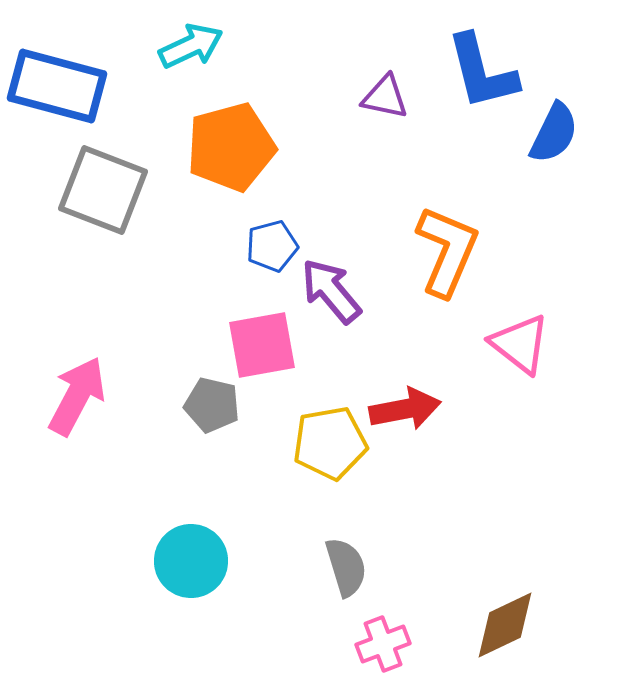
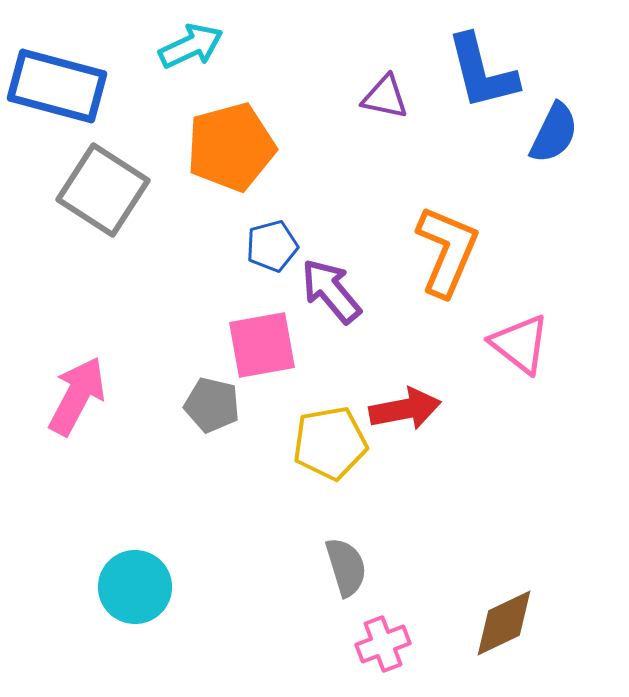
gray square: rotated 12 degrees clockwise
cyan circle: moved 56 px left, 26 px down
brown diamond: moved 1 px left, 2 px up
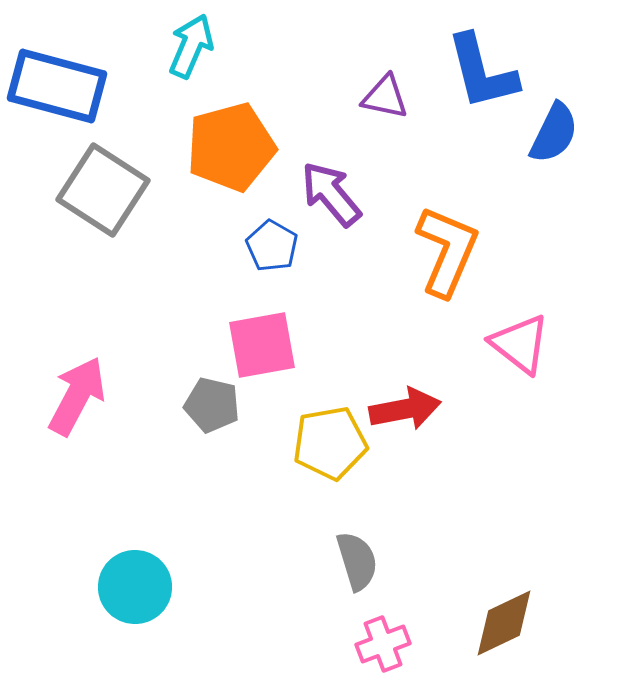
cyan arrow: rotated 42 degrees counterclockwise
blue pentagon: rotated 27 degrees counterclockwise
purple arrow: moved 97 px up
gray semicircle: moved 11 px right, 6 px up
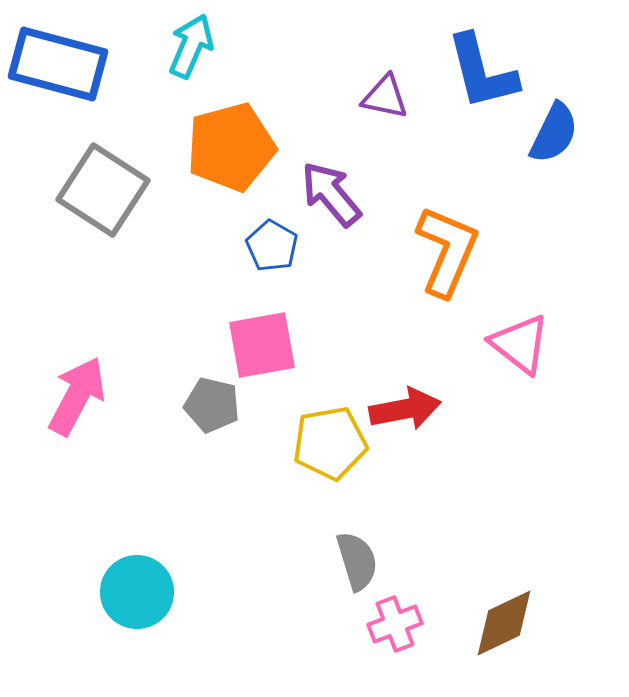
blue rectangle: moved 1 px right, 22 px up
cyan circle: moved 2 px right, 5 px down
pink cross: moved 12 px right, 20 px up
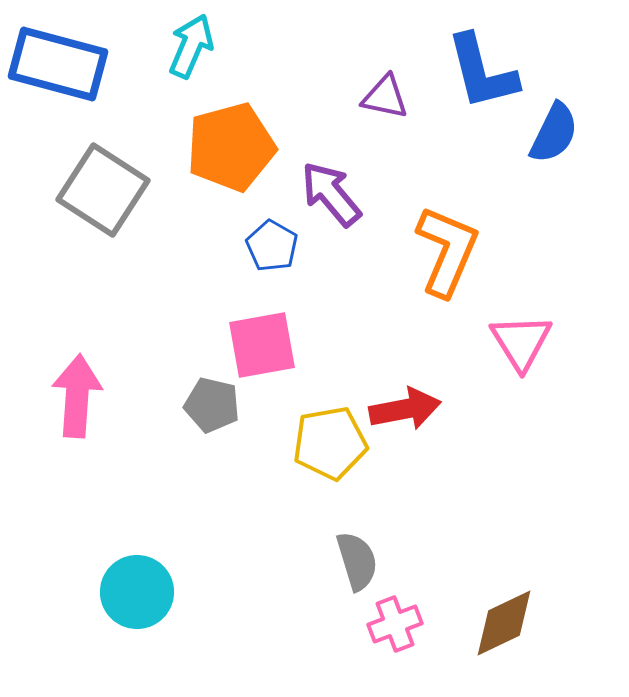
pink triangle: moved 1 px right, 2 px up; rotated 20 degrees clockwise
pink arrow: rotated 24 degrees counterclockwise
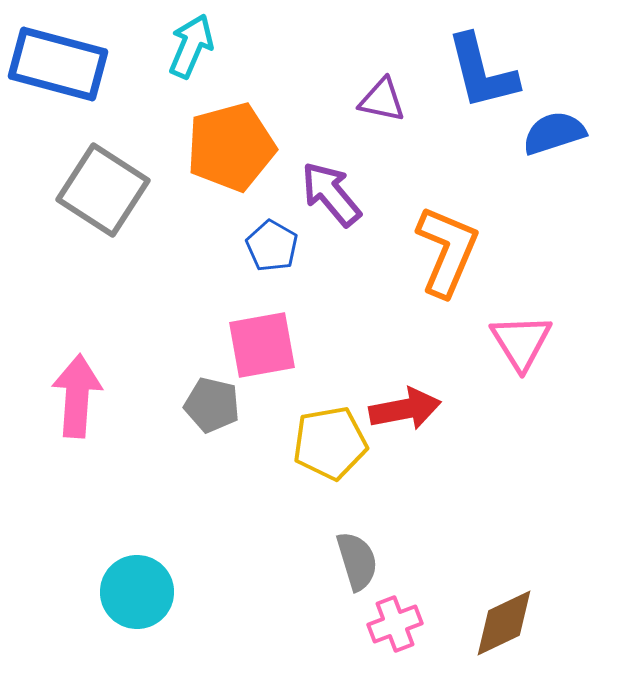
purple triangle: moved 3 px left, 3 px down
blue semicircle: rotated 134 degrees counterclockwise
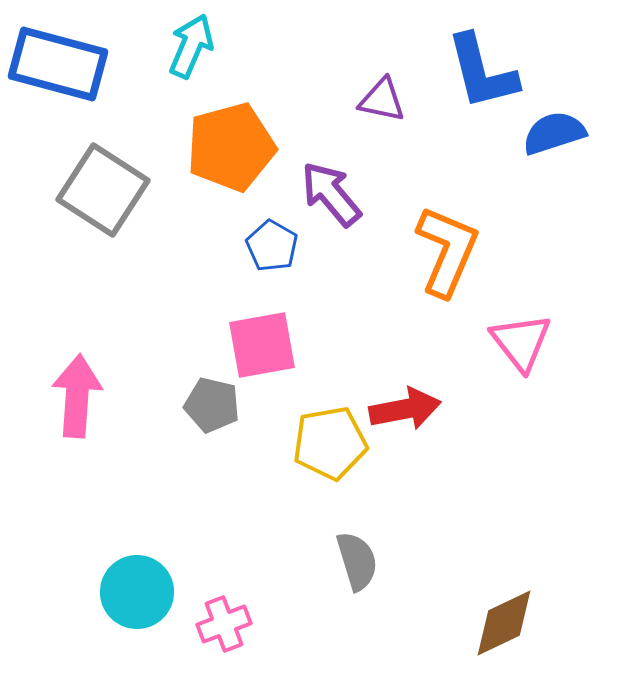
pink triangle: rotated 6 degrees counterclockwise
pink cross: moved 171 px left
